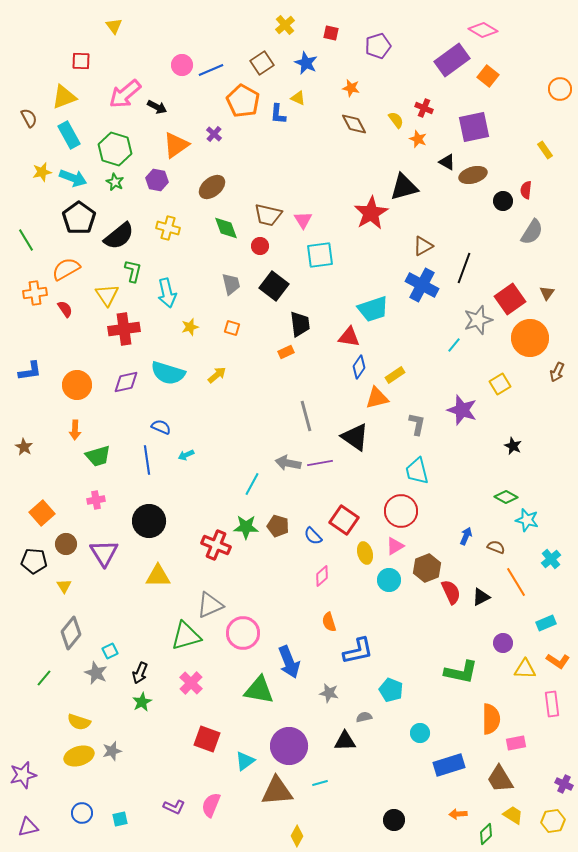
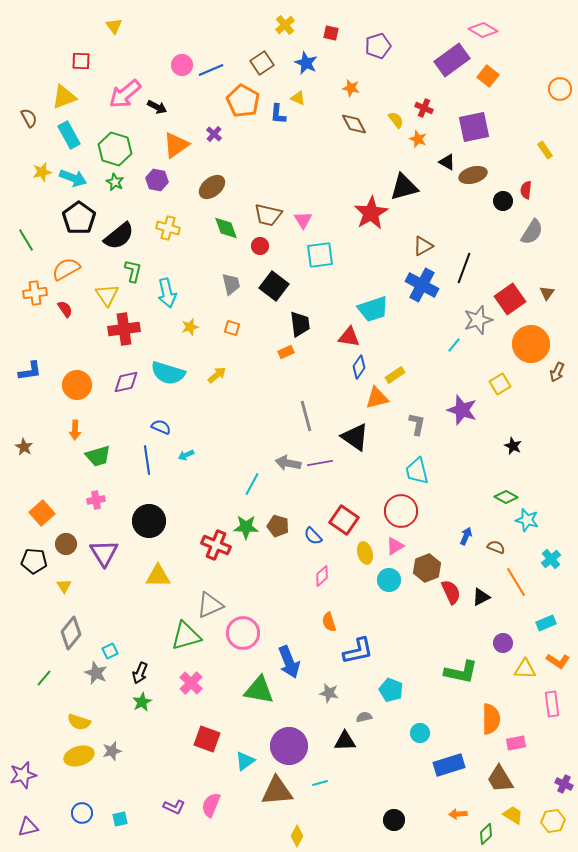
orange circle at (530, 338): moved 1 px right, 6 px down
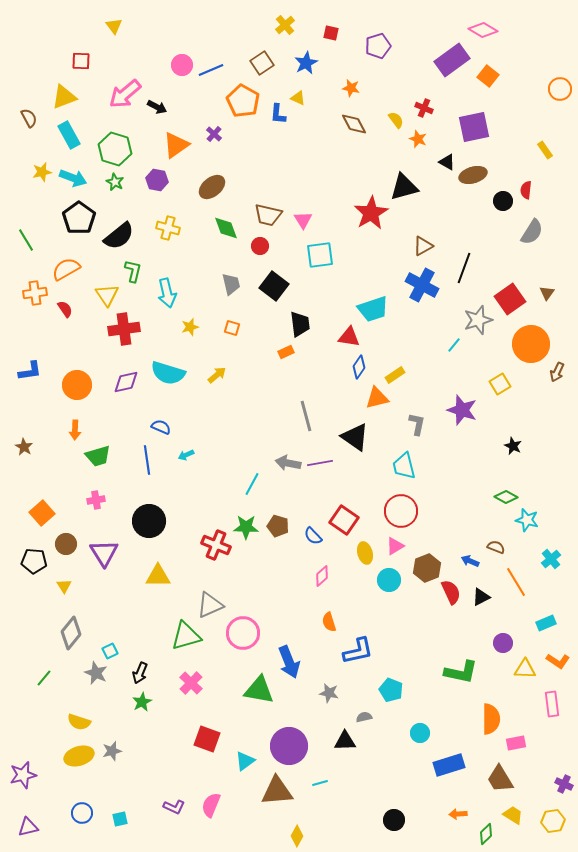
blue star at (306, 63): rotated 20 degrees clockwise
cyan trapezoid at (417, 471): moved 13 px left, 5 px up
blue arrow at (466, 536): moved 4 px right, 25 px down; rotated 90 degrees counterclockwise
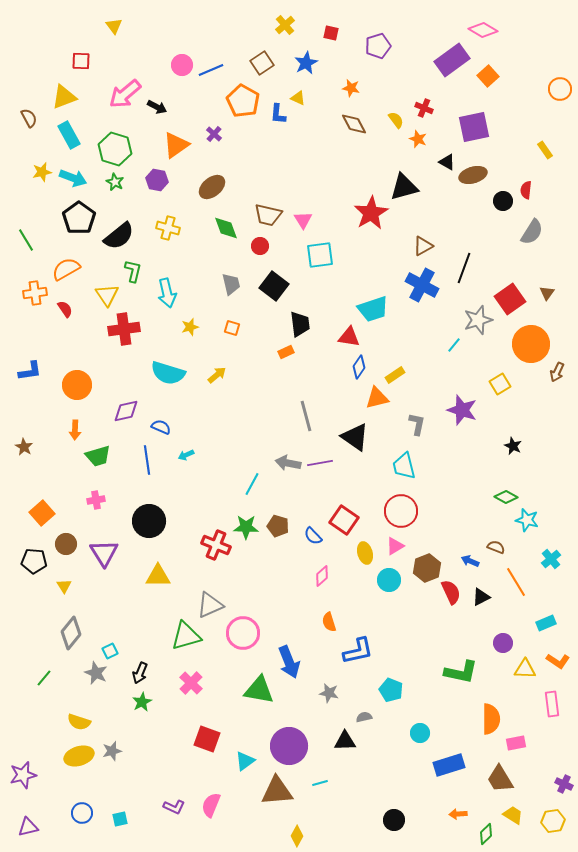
orange square at (488, 76): rotated 10 degrees clockwise
purple diamond at (126, 382): moved 29 px down
